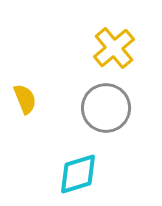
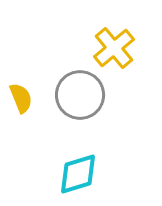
yellow semicircle: moved 4 px left, 1 px up
gray circle: moved 26 px left, 13 px up
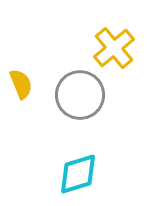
yellow semicircle: moved 14 px up
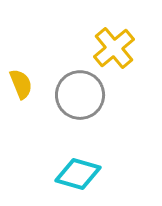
cyan diamond: rotated 33 degrees clockwise
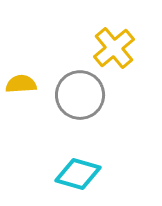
yellow semicircle: rotated 72 degrees counterclockwise
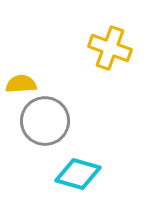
yellow cross: moved 4 px left; rotated 30 degrees counterclockwise
gray circle: moved 35 px left, 26 px down
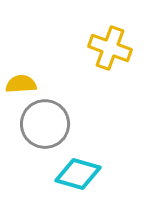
gray circle: moved 3 px down
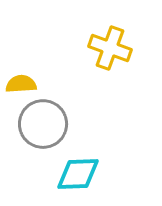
gray circle: moved 2 px left
cyan diamond: rotated 18 degrees counterclockwise
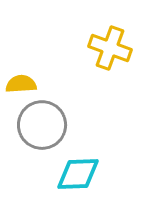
gray circle: moved 1 px left, 1 px down
